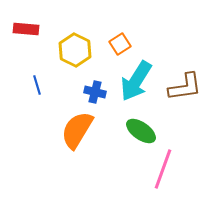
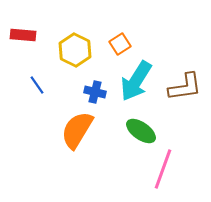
red rectangle: moved 3 px left, 6 px down
blue line: rotated 18 degrees counterclockwise
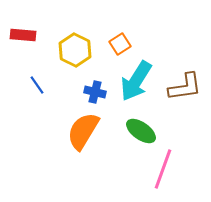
orange semicircle: moved 6 px right, 1 px down
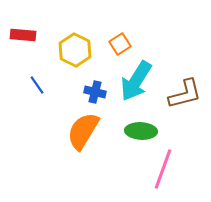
brown L-shape: moved 7 px down; rotated 6 degrees counterclockwise
green ellipse: rotated 32 degrees counterclockwise
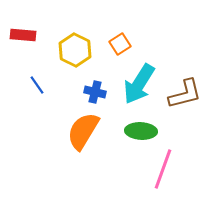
cyan arrow: moved 3 px right, 3 px down
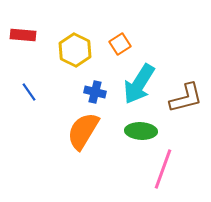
blue line: moved 8 px left, 7 px down
brown L-shape: moved 1 px right, 4 px down
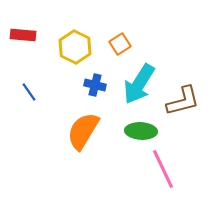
yellow hexagon: moved 3 px up
blue cross: moved 7 px up
brown L-shape: moved 3 px left, 3 px down
pink line: rotated 45 degrees counterclockwise
